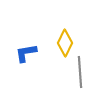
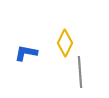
blue L-shape: rotated 20 degrees clockwise
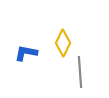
yellow diamond: moved 2 px left
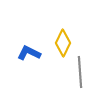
blue L-shape: moved 3 px right; rotated 15 degrees clockwise
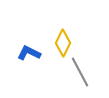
gray line: rotated 24 degrees counterclockwise
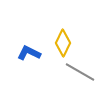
gray line: rotated 32 degrees counterclockwise
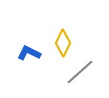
gray line: rotated 72 degrees counterclockwise
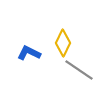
gray line: moved 1 px left, 2 px up; rotated 76 degrees clockwise
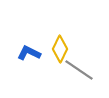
yellow diamond: moved 3 px left, 6 px down
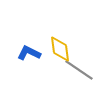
yellow diamond: rotated 32 degrees counterclockwise
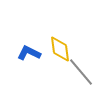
gray line: moved 2 px right, 2 px down; rotated 16 degrees clockwise
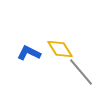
yellow diamond: rotated 24 degrees counterclockwise
